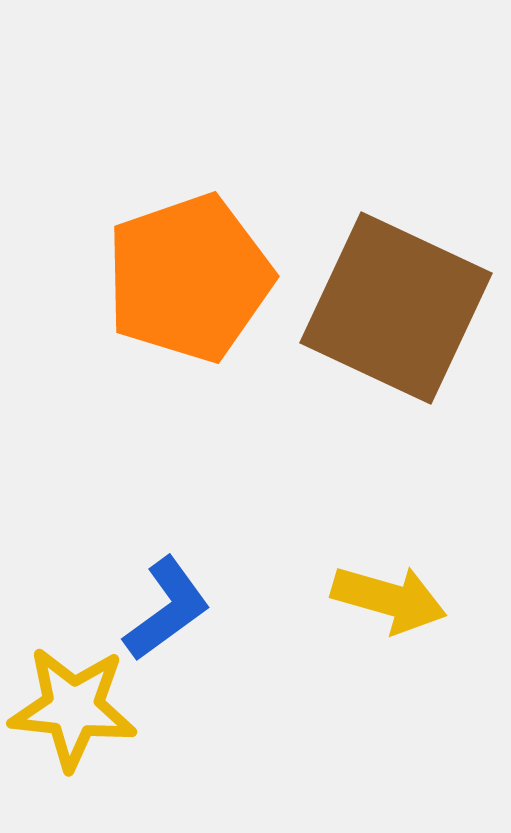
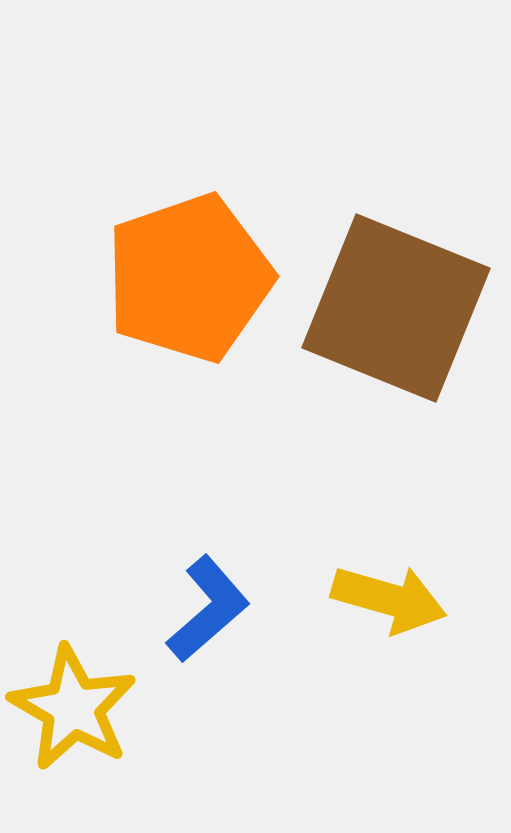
brown square: rotated 3 degrees counterclockwise
blue L-shape: moved 41 px right; rotated 5 degrees counterclockwise
yellow star: rotated 24 degrees clockwise
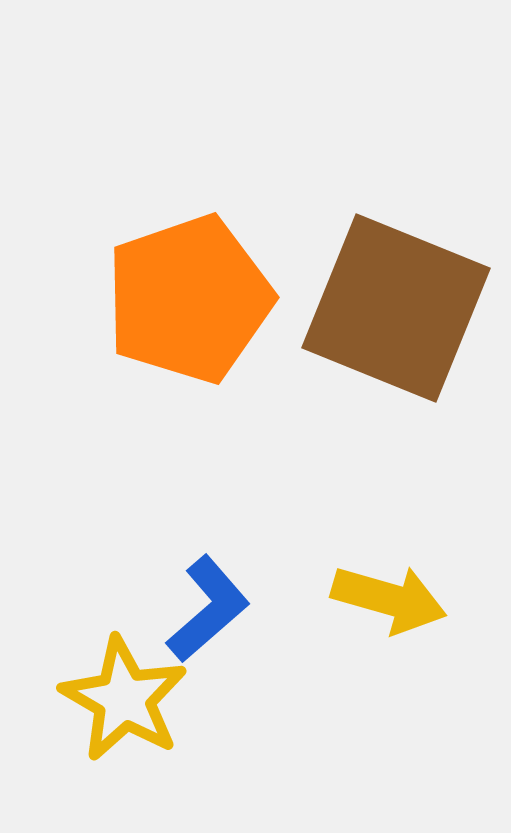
orange pentagon: moved 21 px down
yellow star: moved 51 px right, 9 px up
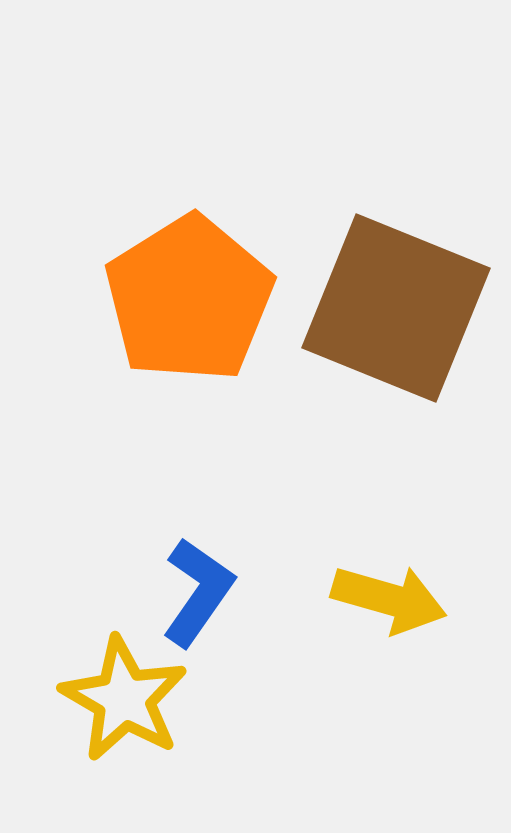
orange pentagon: rotated 13 degrees counterclockwise
blue L-shape: moved 10 px left, 17 px up; rotated 14 degrees counterclockwise
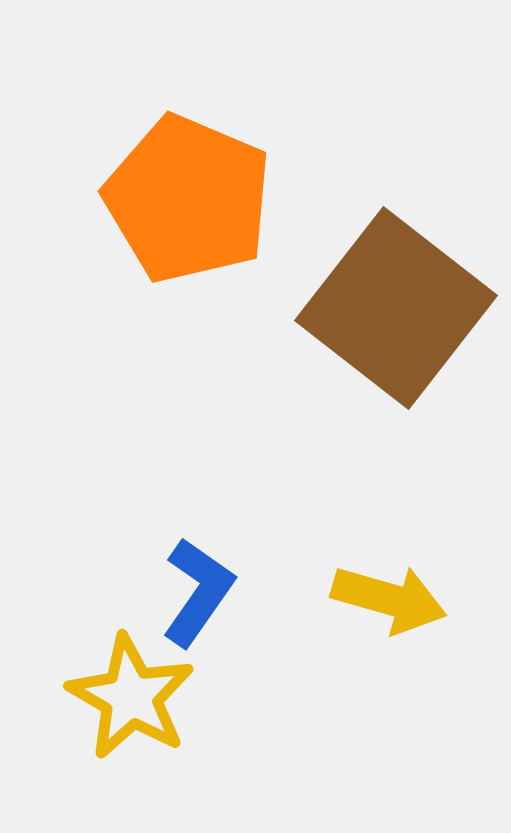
orange pentagon: moved 1 px left, 100 px up; rotated 17 degrees counterclockwise
brown square: rotated 16 degrees clockwise
yellow star: moved 7 px right, 2 px up
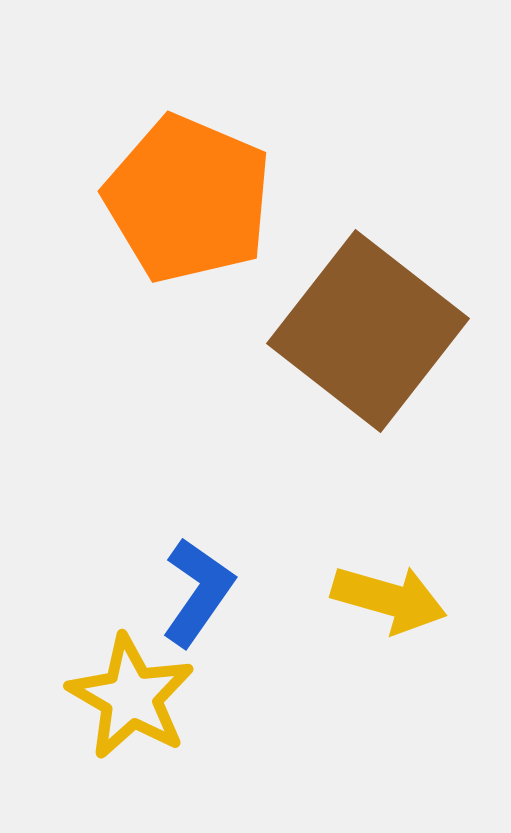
brown square: moved 28 px left, 23 px down
